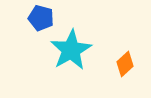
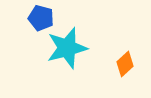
cyan star: moved 4 px left, 2 px up; rotated 15 degrees clockwise
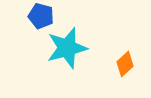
blue pentagon: moved 2 px up
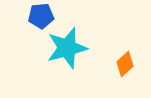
blue pentagon: rotated 20 degrees counterclockwise
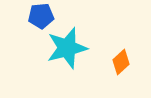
orange diamond: moved 4 px left, 2 px up
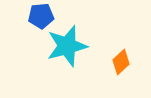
cyan star: moved 2 px up
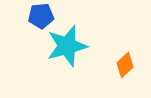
orange diamond: moved 4 px right, 3 px down
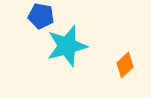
blue pentagon: rotated 15 degrees clockwise
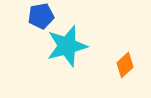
blue pentagon: rotated 20 degrees counterclockwise
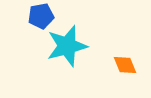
orange diamond: rotated 70 degrees counterclockwise
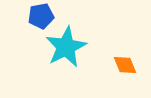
cyan star: moved 1 px left, 1 px down; rotated 12 degrees counterclockwise
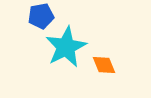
orange diamond: moved 21 px left
